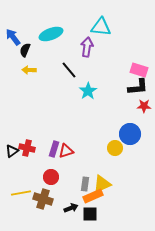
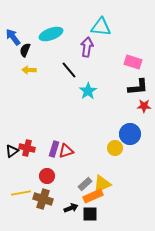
pink rectangle: moved 6 px left, 8 px up
red circle: moved 4 px left, 1 px up
gray rectangle: rotated 40 degrees clockwise
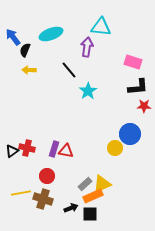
red triangle: rotated 28 degrees clockwise
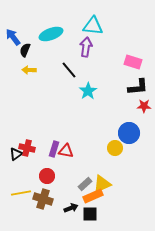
cyan triangle: moved 8 px left, 1 px up
purple arrow: moved 1 px left
blue circle: moved 1 px left, 1 px up
black triangle: moved 4 px right, 3 px down
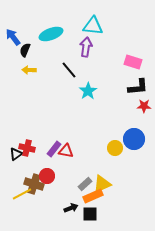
blue circle: moved 5 px right, 6 px down
purple rectangle: rotated 21 degrees clockwise
yellow line: moved 1 px right, 1 px down; rotated 18 degrees counterclockwise
brown cross: moved 9 px left, 15 px up
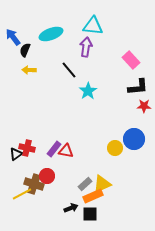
pink rectangle: moved 2 px left, 2 px up; rotated 30 degrees clockwise
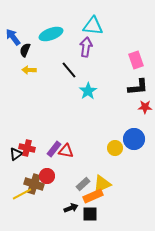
pink rectangle: moved 5 px right; rotated 24 degrees clockwise
red star: moved 1 px right, 1 px down
gray rectangle: moved 2 px left
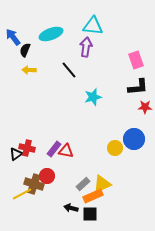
cyan star: moved 5 px right, 6 px down; rotated 18 degrees clockwise
black arrow: rotated 144 degrees counterclockwise
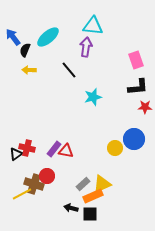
cyan ellipse: moved 3 px left, 3 px down; rotated 20 degrees counterclockwise
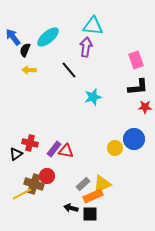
red cross: moved 3 px right, 5 px up
